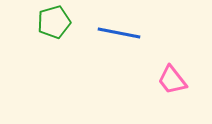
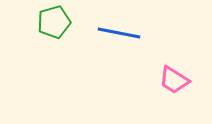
pink trapezoid: moved 2 px right; rotated 20 degrees counterclockwise
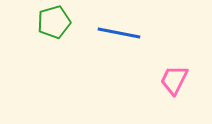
pink trapezoid: rotated 84 degrees clockwise
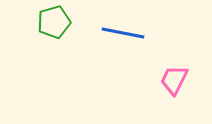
blue line: moved 4 px right
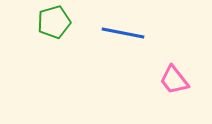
pink trapezoid: rotated 64 degrees counterclockwise
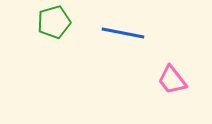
pink trapezoid: moved 2 px left
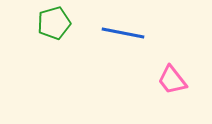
green pentagon: moved 1 px down
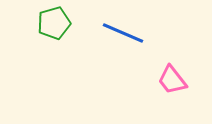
blue line: rotated 12 degrees clockwise
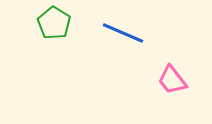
green pentagon: rotated 24 degrees counterclockwise
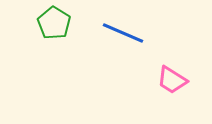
pink trapezoid: rotated 20 degrees counterclockwise
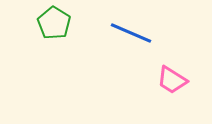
blue line: moved 8 px right
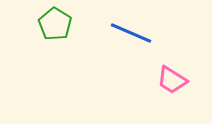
green pentagon: moved 1 px right, 1 px down
